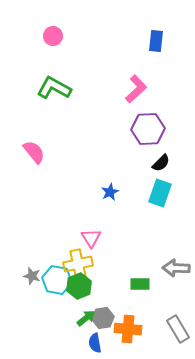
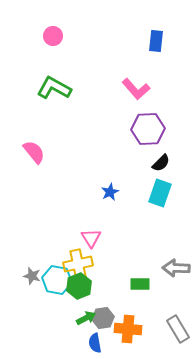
pink L-shape: rotated 92 degrees clockwise
green arrow: rotated 12 degrees clockwise
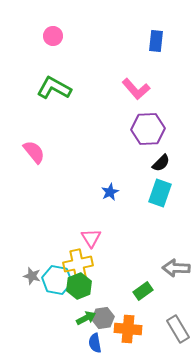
green rectangle: moved 3 px right, 7 px down; rotated 36 degrees counterclockwise
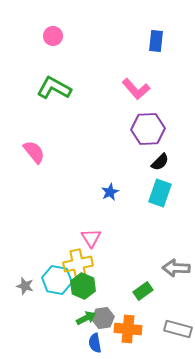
black semicircle: moved 1 px left, 1 px up
gray star: moved 7 px left, 10 px down
green hexagon: moved 4 px right; rotated 15 degrees counterclockwise
gray rectangle: rotated 44 degrees counterclockwise
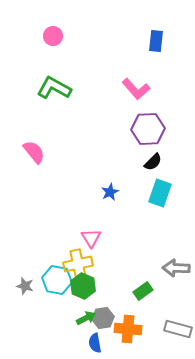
black semicircle: moved 7 px left
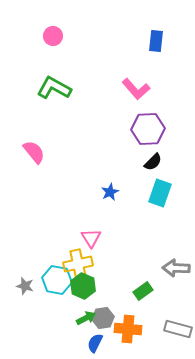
blue semicircle: rotated 36 degrees clockwise
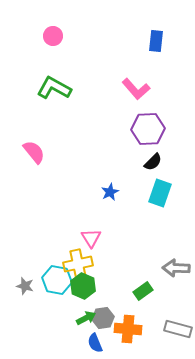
blue semicircle: rotated 48 degrees counterclockwise
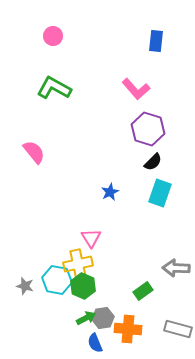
purple hexagon: rotated 20 degrees clockwise
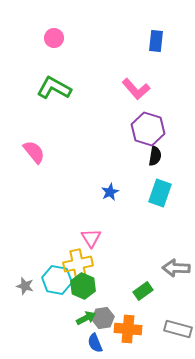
pink circle: moved 1 px right, 2 px down
black semicircle: moved 2 px right, 6 px up; rotated 36 degrees counterclockwise
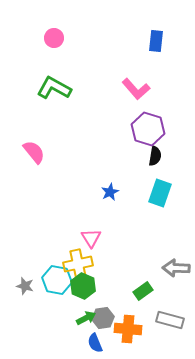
gray rectangle: moved 8 px left, 9 px up
